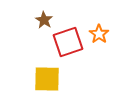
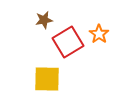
brown star: rotated 30 degrees clockwise
red square: rotated 12 degrees counterclockwise
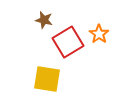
brown star: rotated 24 degrees clockwise
yellow square: rotated 8 degrees clockwise
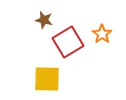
orange star: moved 3 px right
yellow square: rotated 8 degrees counterclockwise
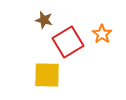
yellow square: moved 4 px up
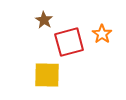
brown star: rotated 18 degrees clockwise
red square: moved 1 px right; rotated 16 degrees clockwise
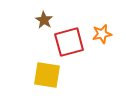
orange star: rotated 24 degrees clockwise
yellow square: rotated 8 degrees clockwise
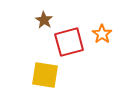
orange star: rotated 24 degrees counterclockwise
yellow square: moved 2 px left
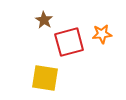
orange star: rotated 30 degrees clockwise
yellow square: moved 3 px down
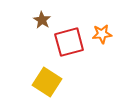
brown star: moved 2 px left
yellow square: moved 2 px right, 4 px down; rotated 24 degrees clockwise
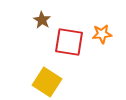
red square: rotated 24 degrees clockwise
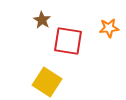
orange star: moved 7 px right, 6 px up
red square: moved 1 px left, 1 px up
